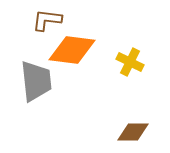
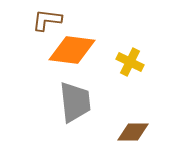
gray trapezoid: moved 39 px right, 21 px down
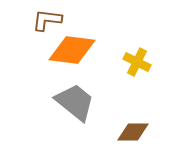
yellow cross: moved 7 px right
gray trapezoid: rotated 45 degrees counterclockwise
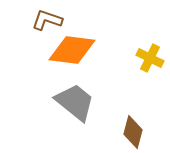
brown L-shape: rotated 12 degrees clockwise
yellow cross: moved 13 px right, 4 px up
brown diamond: rotated 76 degrees counterclockwise
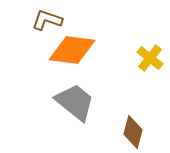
yellow cross: rotated 12 degrees clockwise
